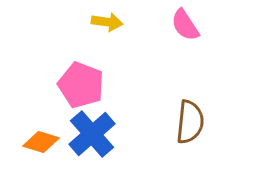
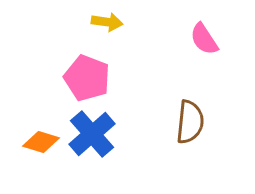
pink semicircle: moved 19 px right, 14 px down
pink pentagon: moved 6 px right, 7 px up
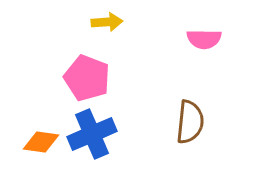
yellow arrow: rotated 12 degrees counterclockwise
pink semicircle: rotated 56 degrees counterclockwise
blue cross: rotated 18 degrees clockwise
orange diamond: rotated 9 degrees counterclockwise
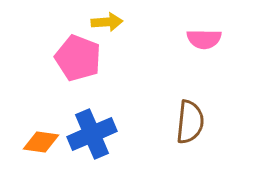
pink pentagon: moved 9 px left, 20 px up
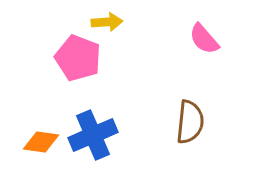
pink semicircle: rotated 48 degrees clockwise
blue cross: moved 1 px right, 1 px down
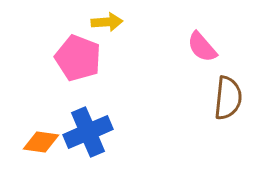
pink semicircle: moved 2 px left, 8 px down
brown semicircle: moved 38 px right, 24 px up
blue cross: moved 5 px left, 3 px up
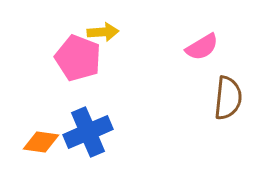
yellow arrow: moved 4 px left, 10 px down
pink semicircle: rotated 80 degrees counterclockwise
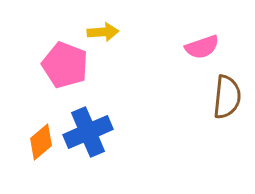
pink semicircle: rotated 12 degrees clockwise
pink pentagon: moved 13 px left, 7 px down
brown semicircle: moved 1 px left, 1 px up
orange diamond: rotated 48 degrees counterclockwise
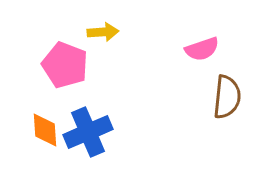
pink semicircle: moved 2 px down
orange diamond: moved 4 px right, 12 px up; rotated 54 degrees counterclockwise
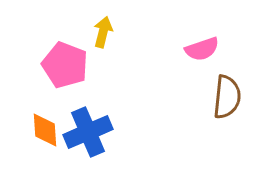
yellow arrow: rotated 72 degrees counterclockwise
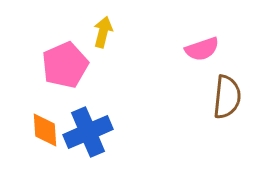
pink pentagon: rotated 27 degrees clockwise
